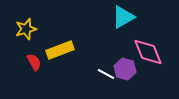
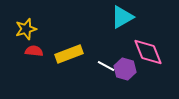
cyan triangle: moved 1 px left
yellow rectangle: moved 9 px right, 4 px down
red semicircle: moved 11 px up; rotated 54 degrees counterclockwise
white line: moved 8 px up
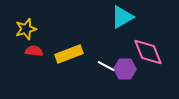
purple hexagon: rotated 15 degrees counterclockwise
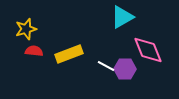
pink diamond: moved 2 px up
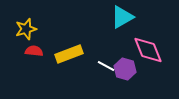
purple hexagon: rotated 15 degrees clockwise
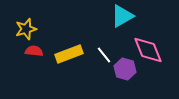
cyan triangle: moved 1 px up
white line: moved 2 px left, 11 px up; rotated 24 degrees clockwise
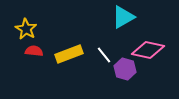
cyan triangle: moved 1 px right, 1 px down
yellow star: rotated 25 degrees counterclockwise
pink diamond: rotated 56 degrees counterclockwise
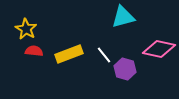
cyan triangle: rotated 15 degrees clockwise
pink diamond: moved 11 px right, 1 px up
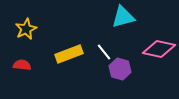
yellow star: rotated 15 degrees clockwise
red semicircle: moved 12 px left, 14 px down
white line: moved 3 px up
purple hexagon: moved 5 px left
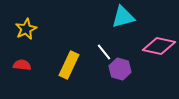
pink diamond: moved 3 px up
yellow rectangle: moved 11 px down; rotated 44 degrees counterclockwise
